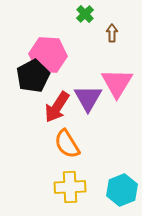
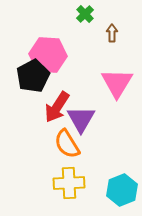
purple triangle: moved 7 px left, 21 px down
yellow cross: moved 1 px left, 4 px up
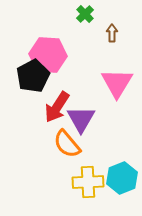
orange semicircle: rotated 8 degrees counterclockwise
yellow cross: moved 19 px right, 1 px up
cyan hexagon: moved 12 px up
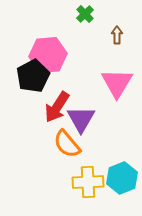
brown arrow: moved 5 px right, 2 px down
pink hexagon: rotated 9 degrees counterclockwise
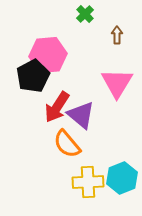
purple triangle: moved 4 px up; rotated 20 degrees counterclockwise
